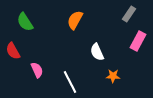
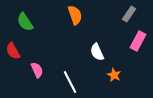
orange semicircle: moved 5 px up; rotated 132 degrees clockwise
orange star: moved 1 px right, 1 px up; rotated 24 degrees clockwise
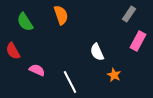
orange semicircle: moved 14 px left
pink semicircle: rotated 42 degrees counterclockwise
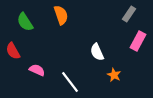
white line: rotated 10 degrees counterclockwise
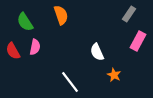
pink semicircle: moved 2 px left, 23 px up; rotated 77 degrees clockwise
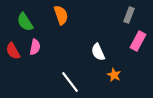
gray rectangle: moved 1 px down; rotated 14 degrees counterclockwise
white semicircle: moved 1 px right
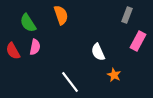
gray rectangle: moved 2 px left
green semicircle: moved 3 px right, 1 px down
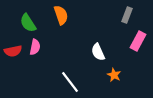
red semicircle: rotated 72 degrees counterclockwise
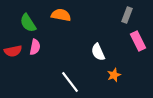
orange semicircle: rotated 60 degrees counterclockwise
pink rectangle: rotated 54 degrees counterclockwise
orange star: rotated 24 degrees clockwise
